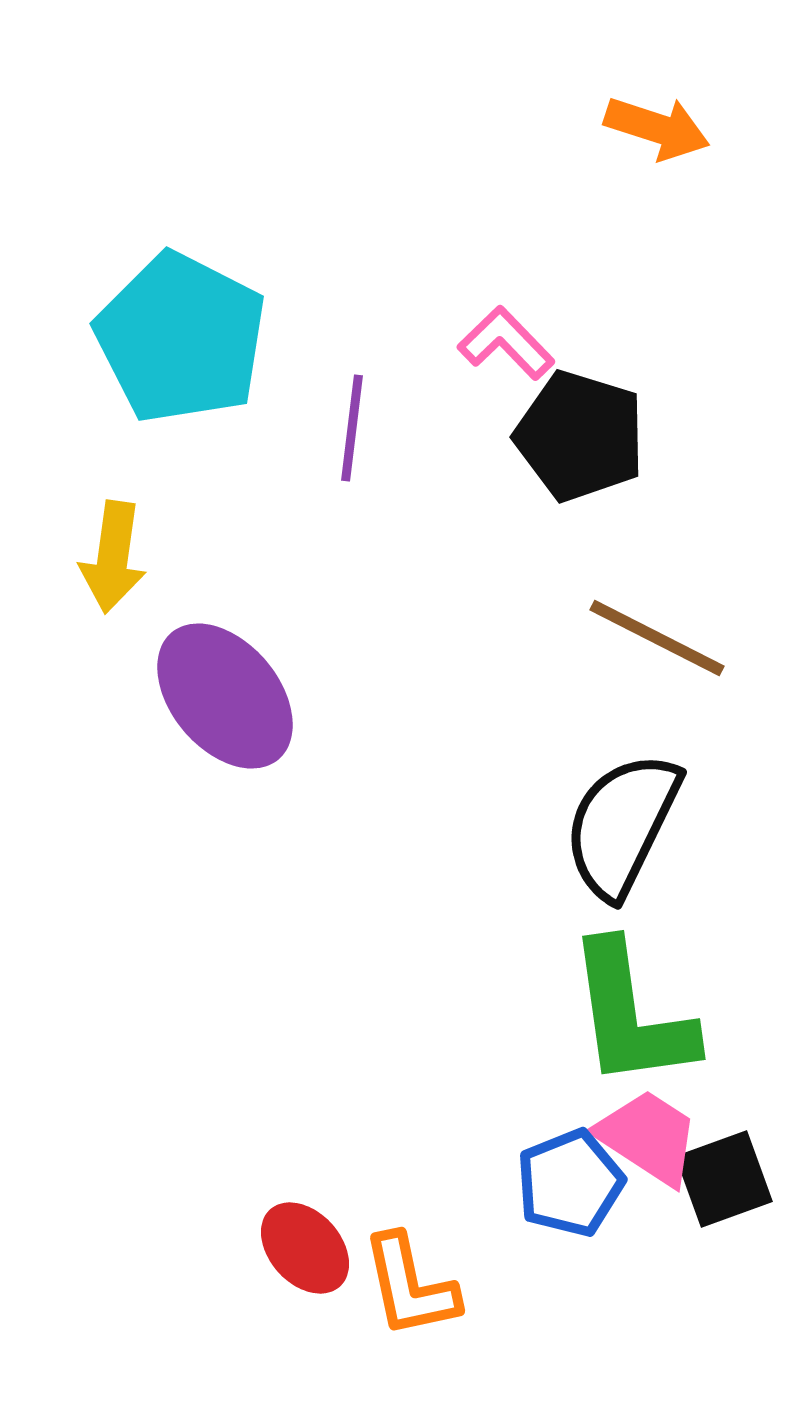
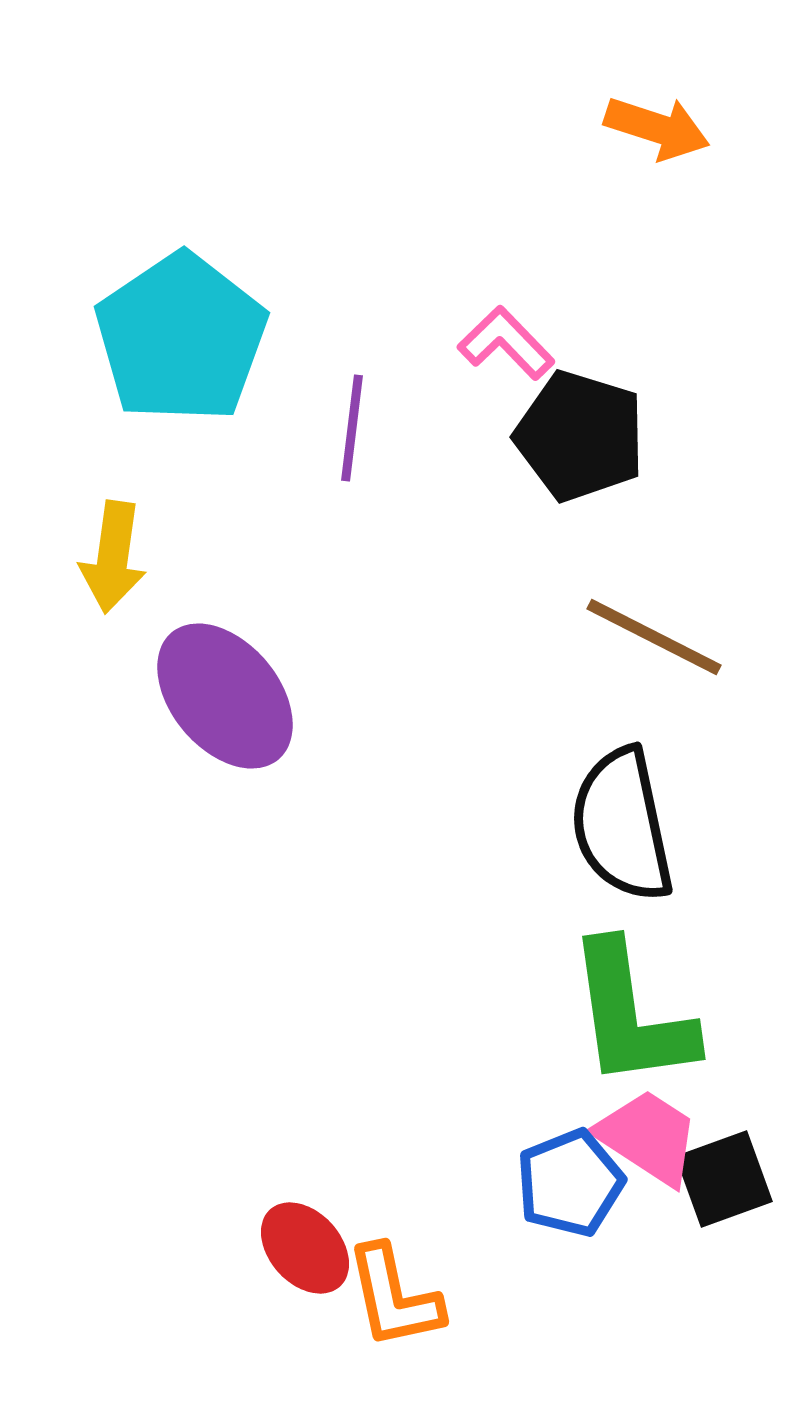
cyan pentagon: rotated 11 degrees clockwise
brown line: moved 3 px left, 1 px up
black semicircle: rotated 38 degrees counterclockwise
orange L-shape: moved 16 px left, 11 px down
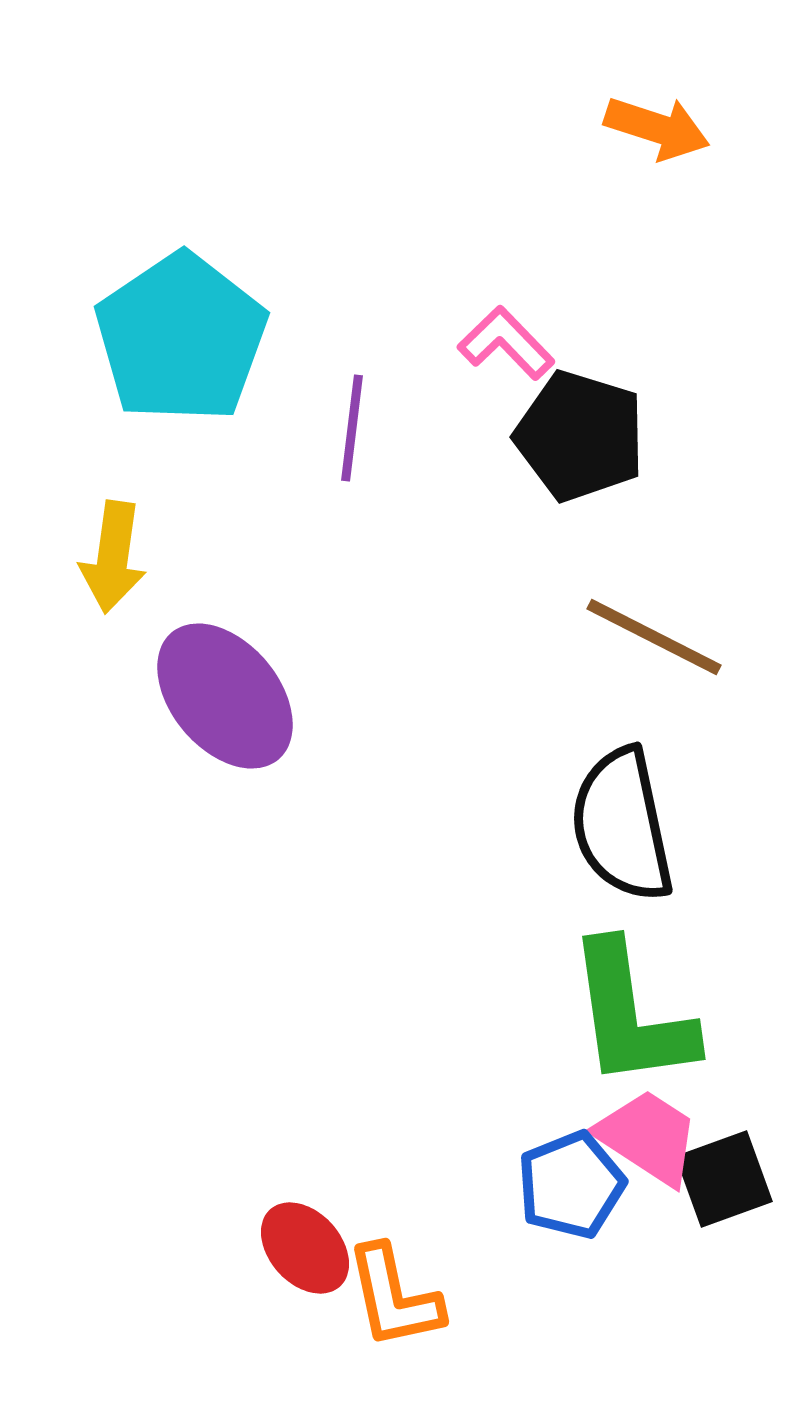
blue pentagon: moved 1 px right, 2 px down
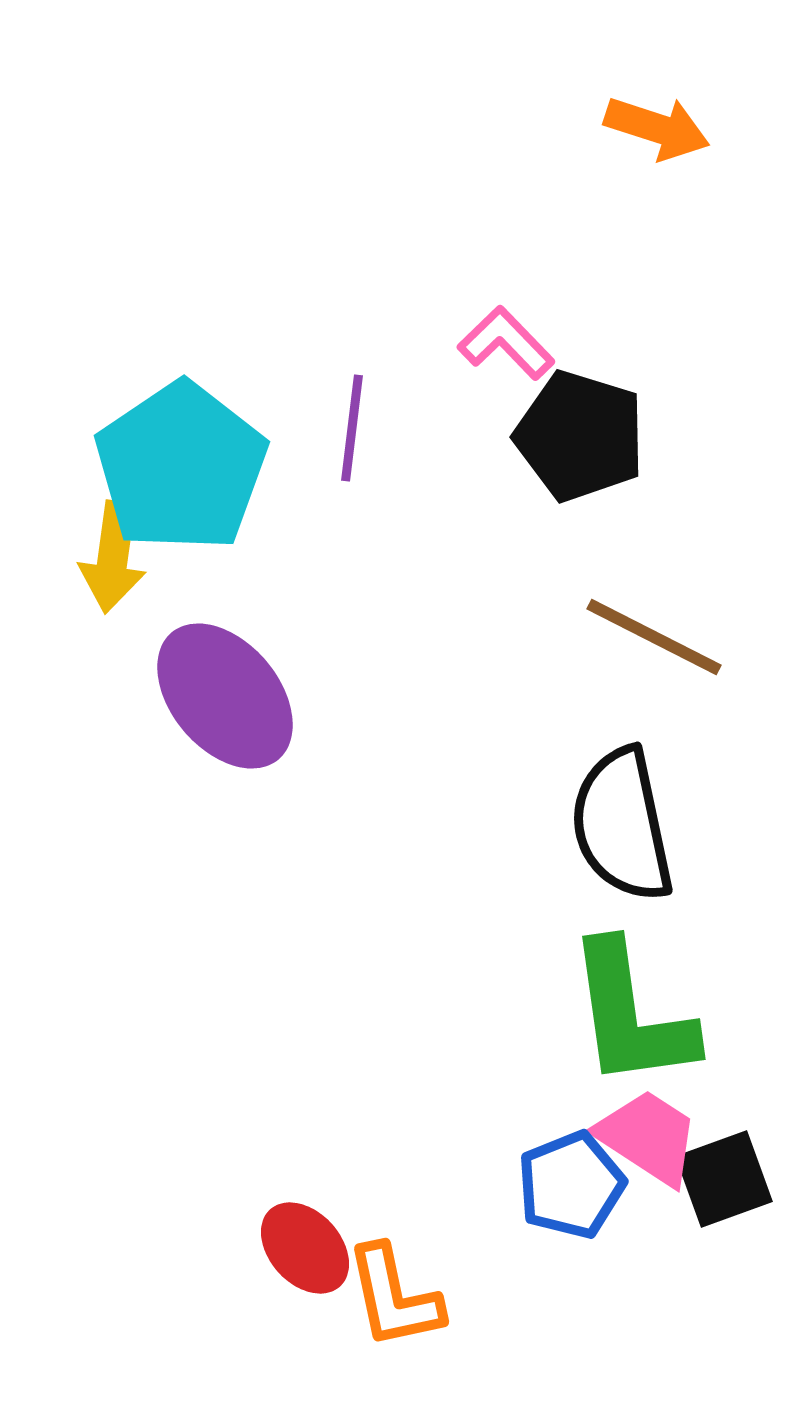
cyan pentagon: moved 129 px down
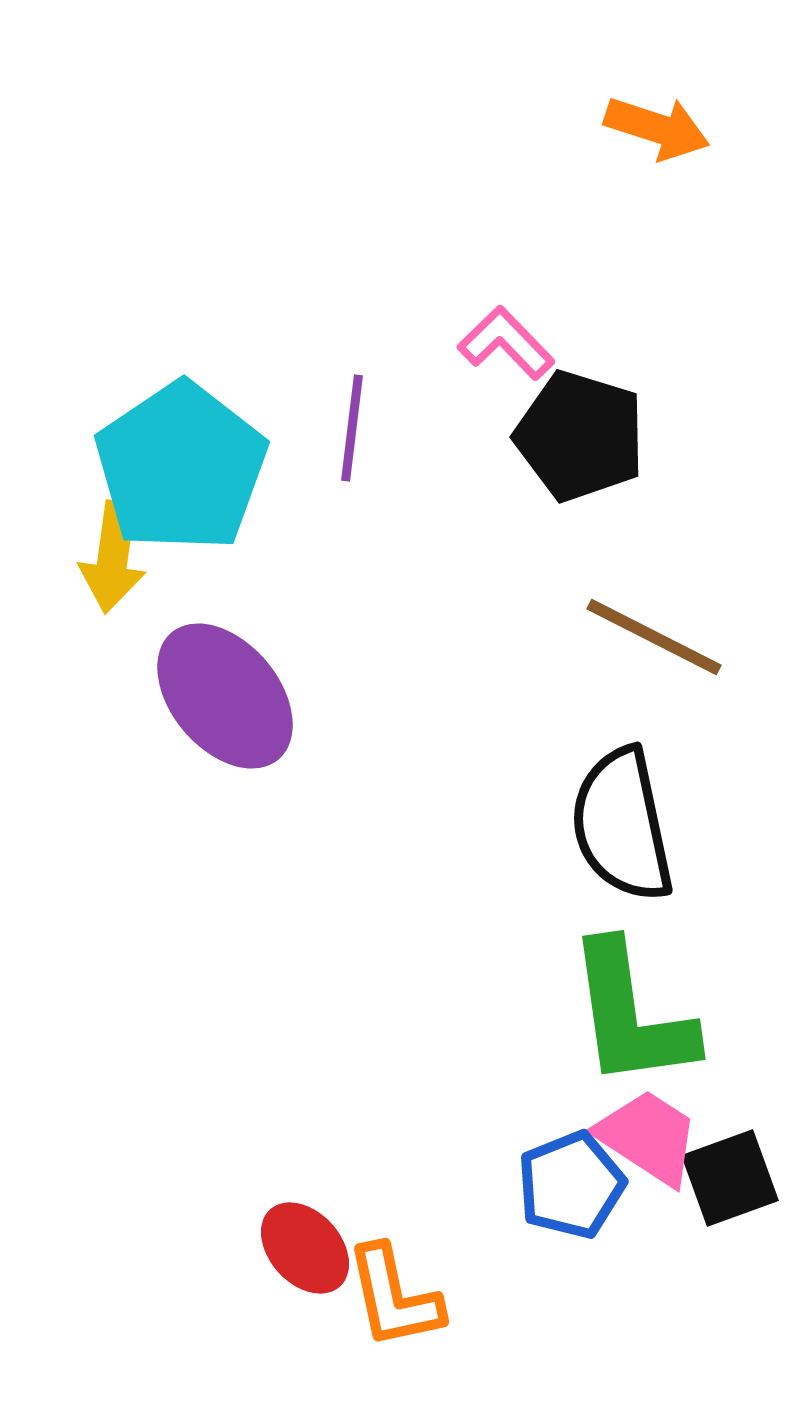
black square: moved 6 px right, 1 px up
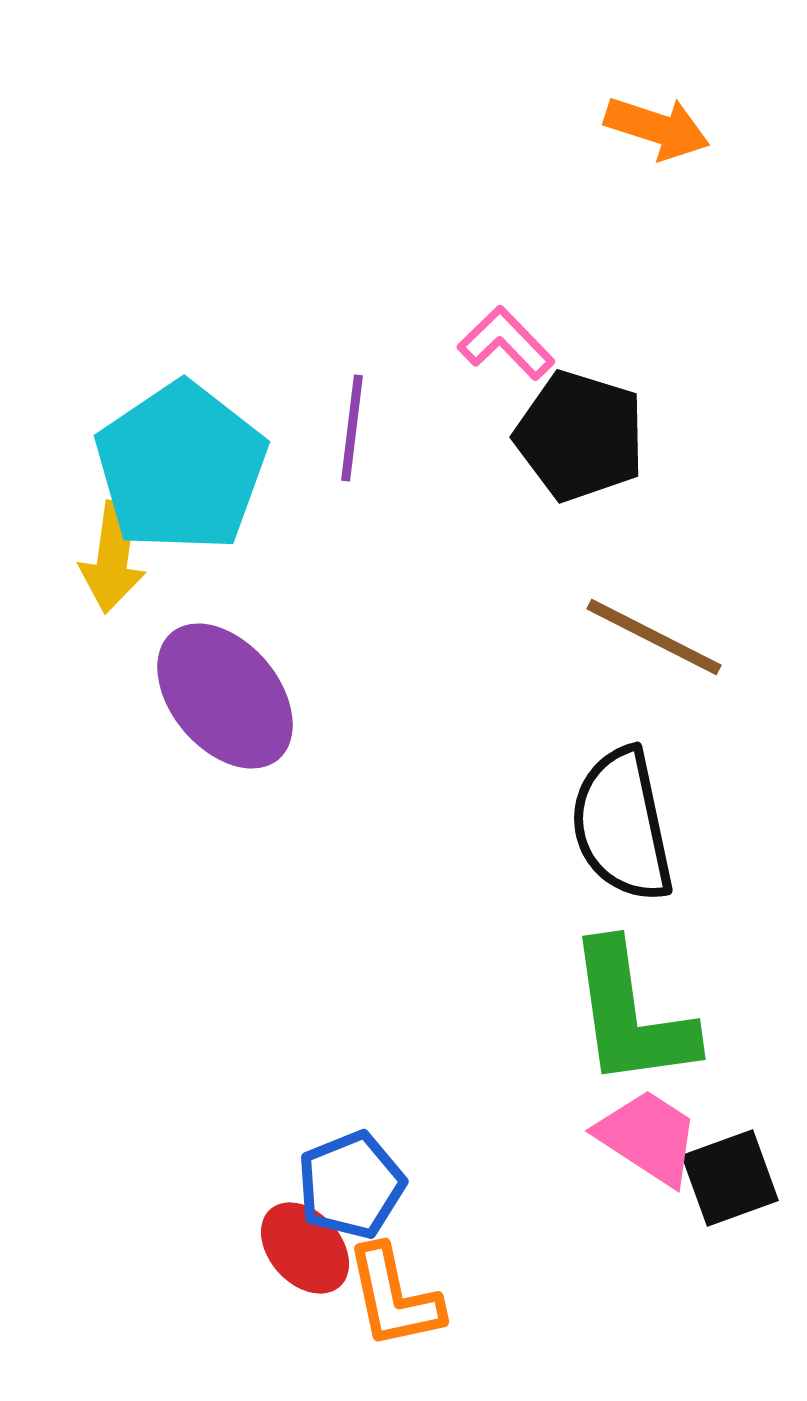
blue pentagon: moved 220 px left
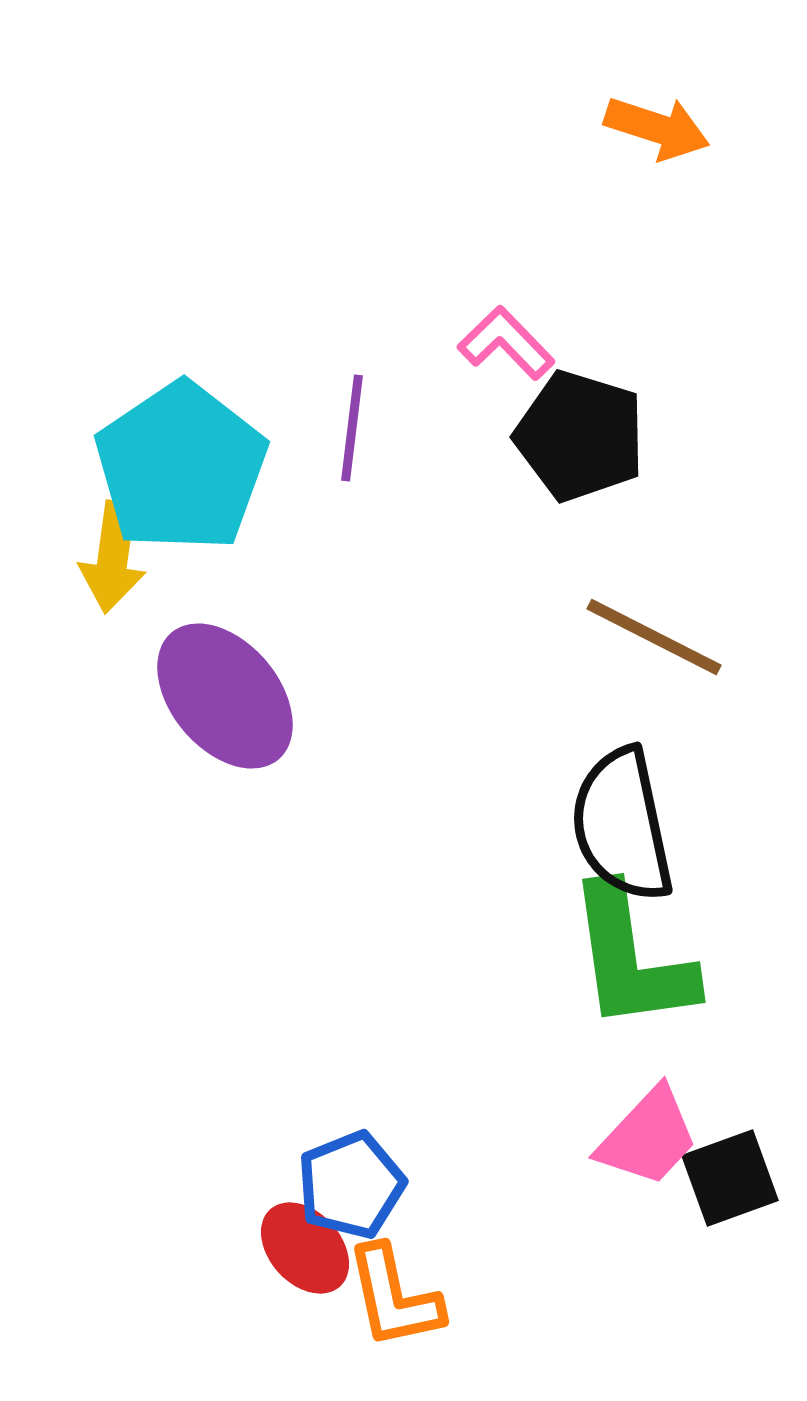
green L-shape: moved 57 px up
pink trapezoid: rotated 100 degrees clockwise
